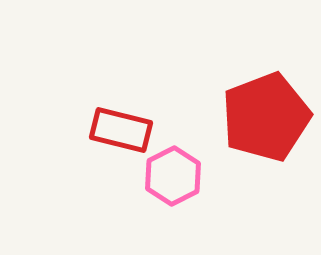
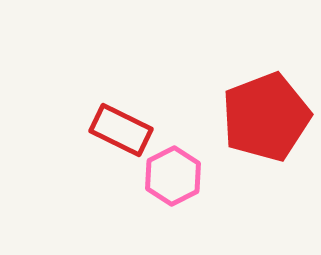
red rectangle: rotated 12 degrees clockwise
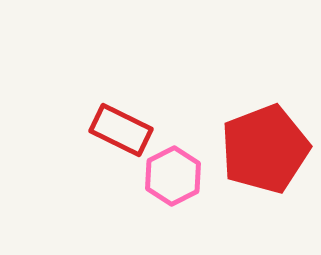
red pentagon: moved 1 px left, 32 px down
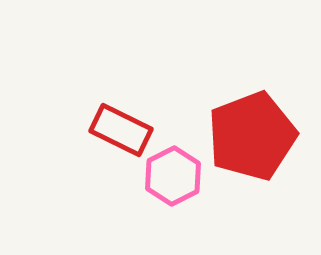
red pentagon: moved 13 px left, 13 px up
